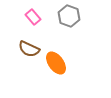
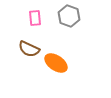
pink rectangle: moved 2 px right, 1 px down; rotated 35 degrees clockwise
orange ellipse: rotated 20 degrees counterclockwise
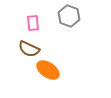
pink rectangle: moved 2 px left, 5 px down
orange ellipse: moved 8 px left, 7 px down
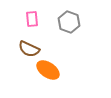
gray hexagon: moved 6 px down
pink rectangle: moved 1 px left, 4 px up
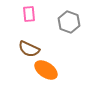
pink rectangle: moved 3 px left, 5 px up
orange ellipse: moved 2 px left
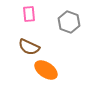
brown semicircle: moved 2 px up
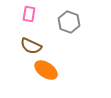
pink rectangle: rotated 14 degrees clockwise
brown semicircle: moved 2 px right, 1 px up
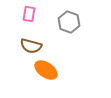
brown semicircle: rotated 10 degrees counterclockwise
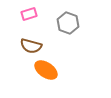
pink rectangle: rotated 63 degrees clockwise
gray hexagon: moved 1 px left, 1 px down
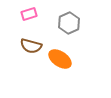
gray hexagon: moved 1 px right; rotated 15 degrees clockwise
orange ellipse: moved 14 px right, 11 px up
